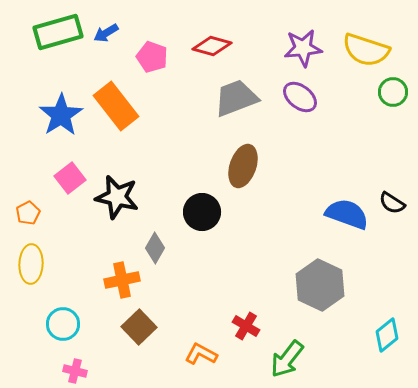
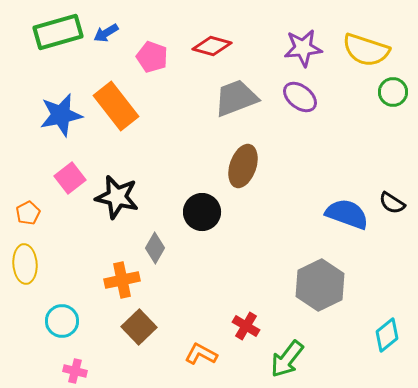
blue star: rotated 21 degrees clockwise
yellow ellipse: moved 6 px left; rotated 6 degrees counterclockwise
gray hexagon: rotated 9 degrees clockwise
cyan circle: moved 1 px left, 3 px up
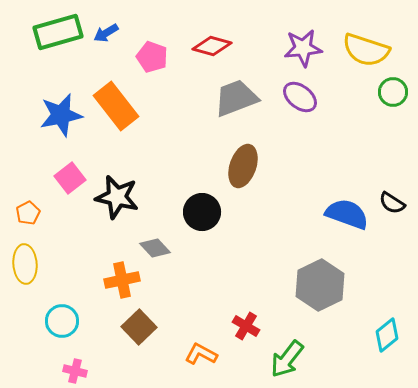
gray diamond: rotated 72 degrees counterclockwise
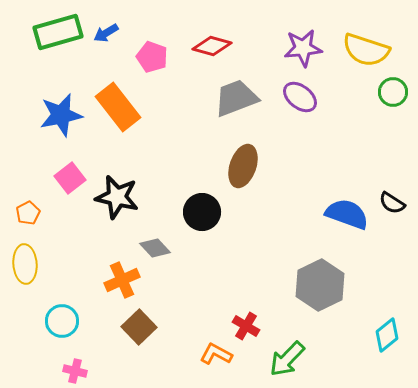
orange rectangle: moved 2 px right, 1 px down
orange cross: rotated 12 degrees counterclockwise
orange L-shape: moved 15 px right
green arrow: rotated 6 degrees clockwise
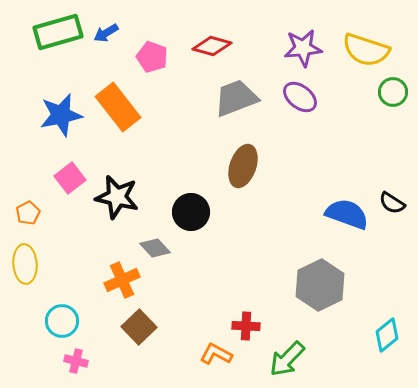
black circle: moved 11 px left
red cross: rotated 28 degrees counterclockwise
pink cross: moved 1 px right, 10 px up
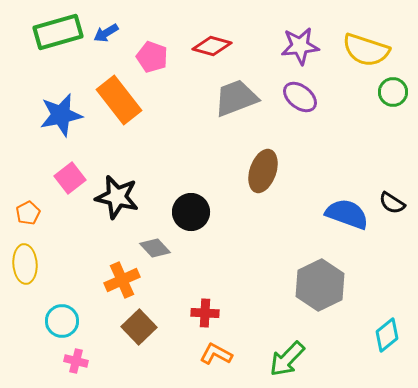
purple star: moved 3 px left, 2 px up
orange rectangle: moved 1 px right, 7 px up
brown ellipse: moved 20 px right, 5 px down
red cross: moved 41 px left, 13 px up
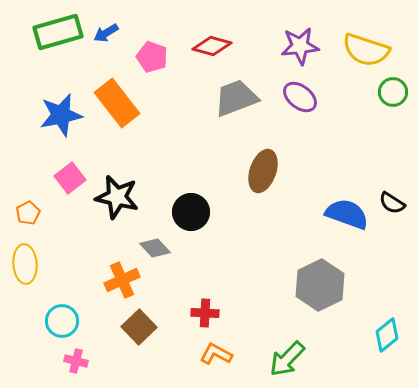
orange rectangle: moved 2 px left, 3 px down
